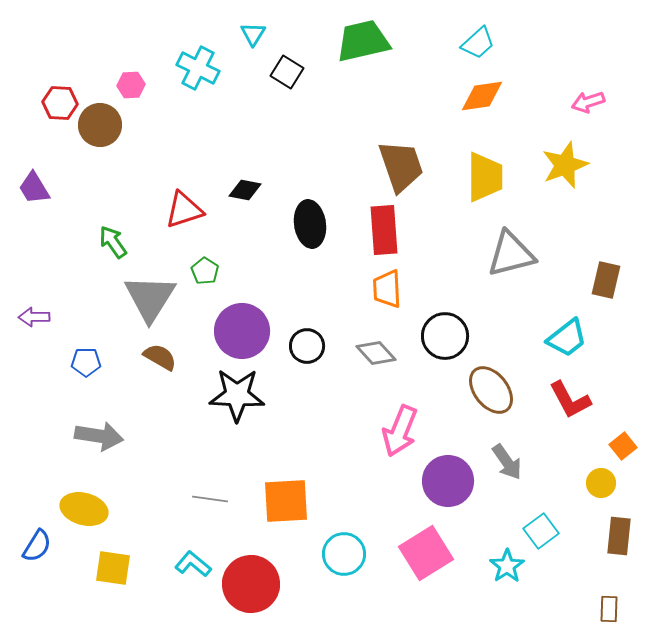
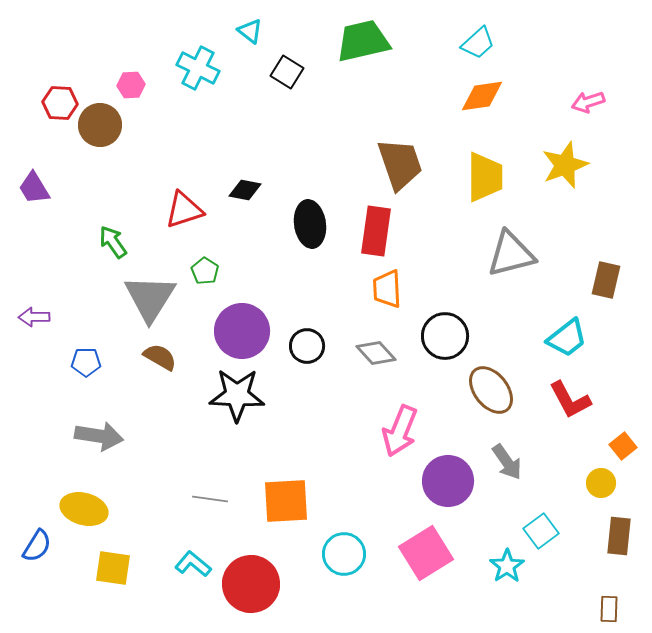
cyan triangle at (253, 34): moved 3 px left, 3 px up; rotated 24 degrees counterclockwise
brown trapezoid at (401, 166): moved 1 px left, 2 px up
red rectangle at (384, 230): moved 8 px left, 1 px down; rotated 12 degrees clockwise
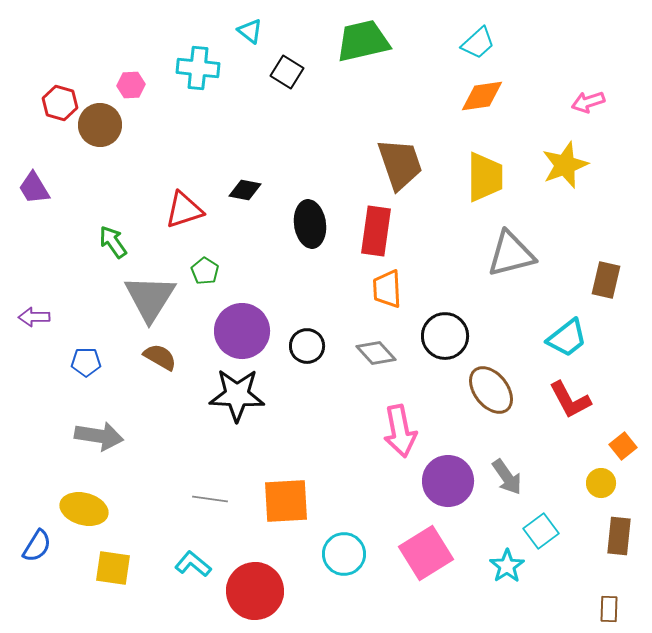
cyan cross at (198, 68): rotated 21 degrees counterclockwise
red hexagon at (60, 103): rotated 12 degrees clockwise
pink arrow at (400, 431): rotated 33 degrees counterclockwise
gray arrow at (507, 462): moved 15 px down
red circle at (251, 584): moved 4 px right, 7 px down
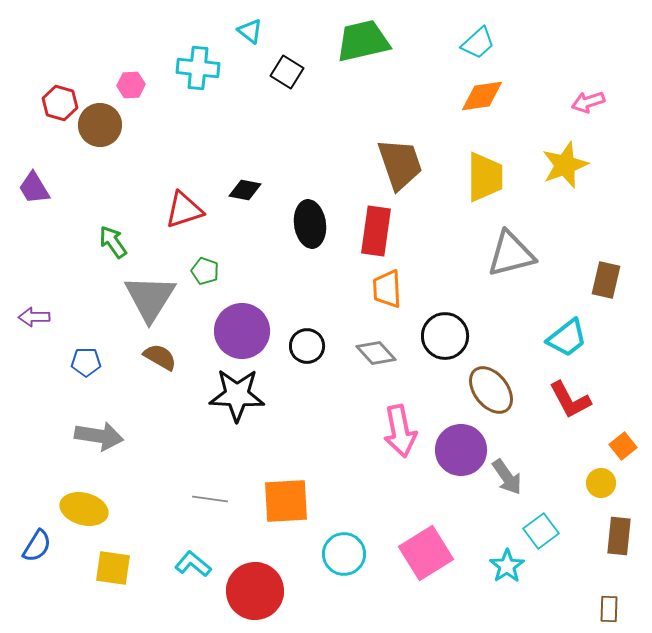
green pentagon at (205, 271): rotated 12 degrees counterclockwise
purple circle at (448, 481): moved 13 px right, 31 px up
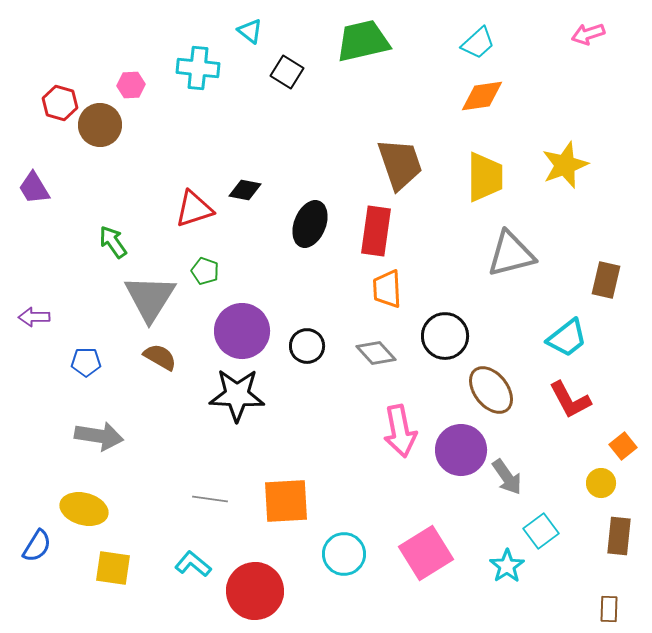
pink arrow at (588, 102): moved 68 px up
red triangle at (184, 210): moved 10 px right, 1 px up
black ellipse at (310, 224): rotated 30 degrees clockwise
